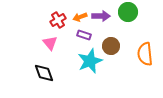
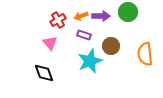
orange arrow: moved 1 px right, 1 px up
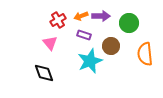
green circle: moved 1 px right, 11 px down
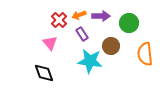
orange arrow: moved 2 px left, 1 px up
red cross: moved 1 px right; rotated 14 degrees counterclockwise
purple rectangle: moved 2 px left, 1 px up; rotated 40 degrees clockwise
cyan star: rotated 30 degrees clockwise
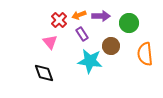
pink triangle: moved 1 px up
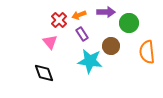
purple arrow: moved 5 px right, 4 px up
orange semicircle: moved 2 px right, 2 px up
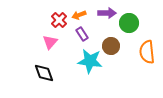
purple arrow: moved 1 px right, 1 px down
pink triangle: rotated 21 degrees clockwise
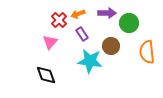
orange arrow: moved 1 px left, 1 px up
black diamond: moved 2 px right, 2 px down
